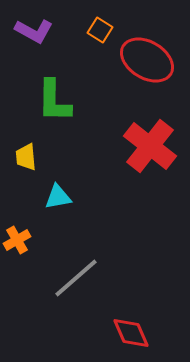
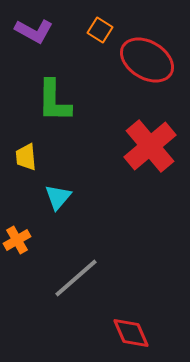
red cross: rotated 12 degrees clockwise
cyan triangle: rotated 40 degrees counterclockwise
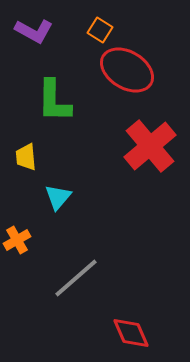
red ellipse: moved 20 px left, 10 px down
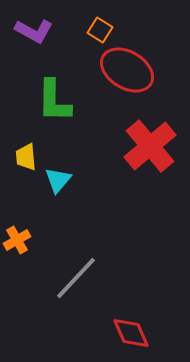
cyan triangle: moved 17 px up
gray line: rotated 6 degrees counterclockwise
